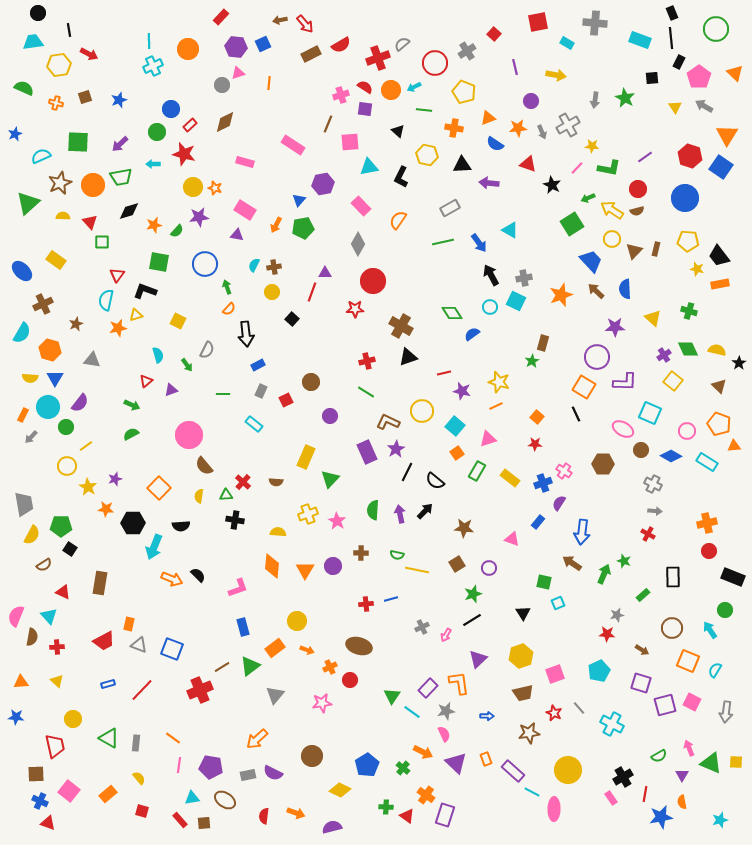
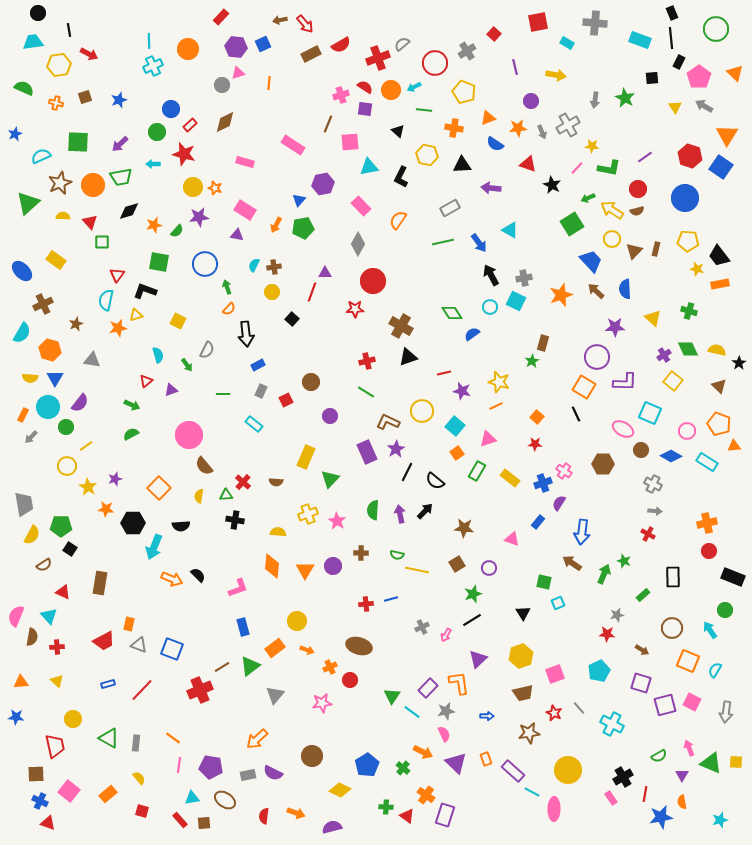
purple arrow at (489, 183): moved 2 px right, 5 px down
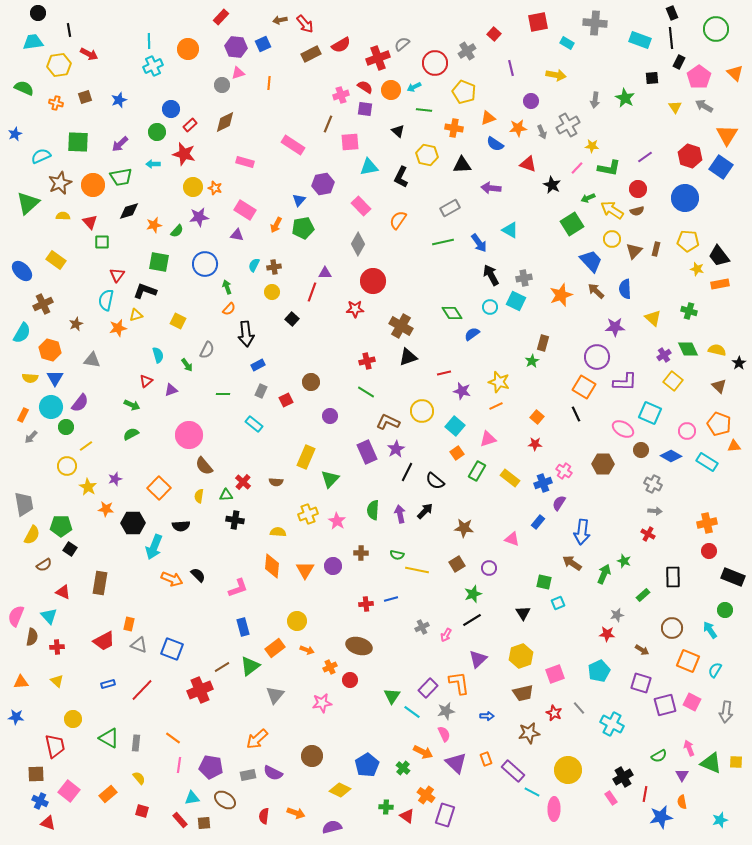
purple line at (515, 67): moved 4 px left, 1 px down
cyan circle at (48, 407): moved 3 px right
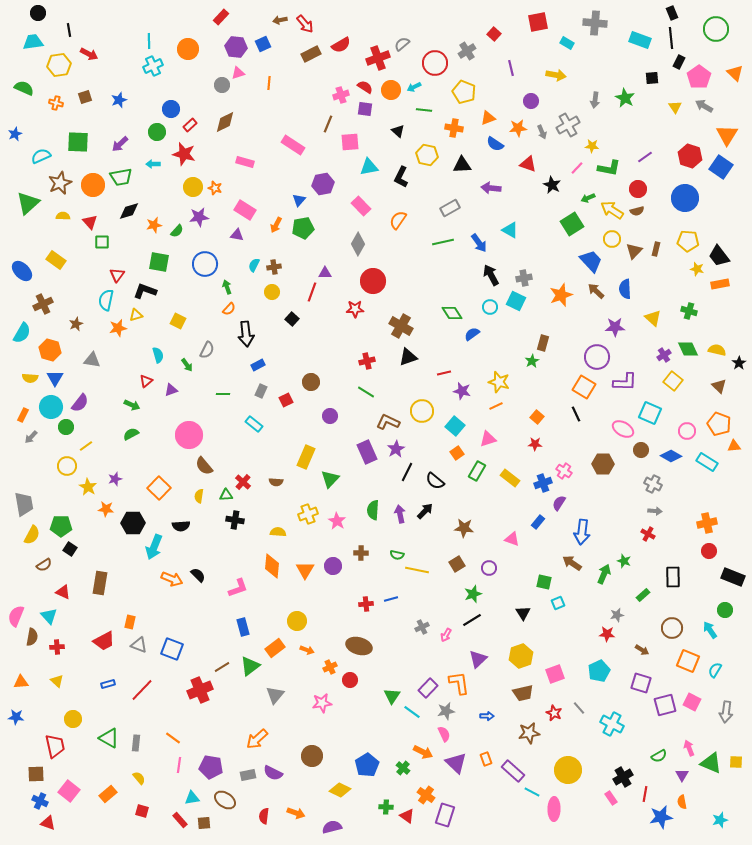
orange rectangle at (129, 624): moved 1 px right, 2 px up
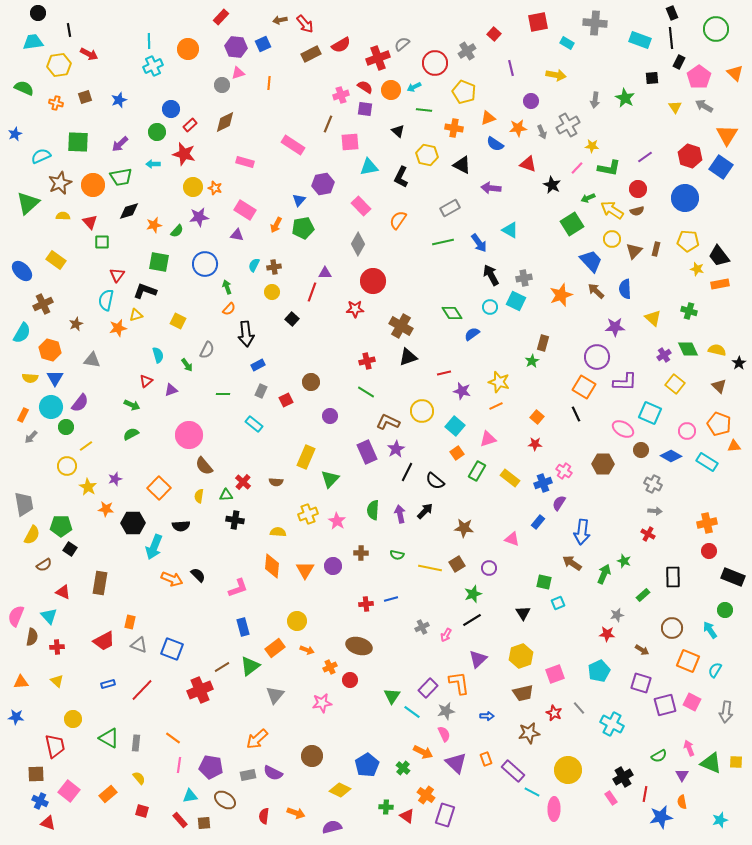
black triangle at (462, 165): rotated 30 degrees clockwise
yellow square at (673, 381): moved 2 px right, 3 px down
yellow line at (417, 570): moved 13 px right, 2 px up
cyan triangle at (192, 798): moved 2 px left, 2 px up
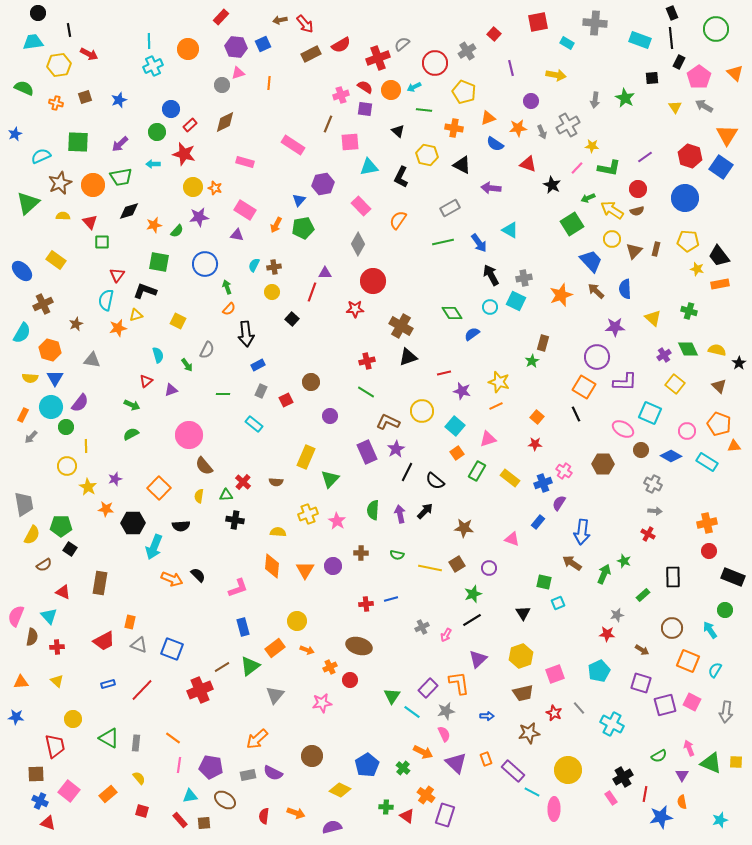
yellow line at (86, 446): rotated 56 degrees counterclockwise
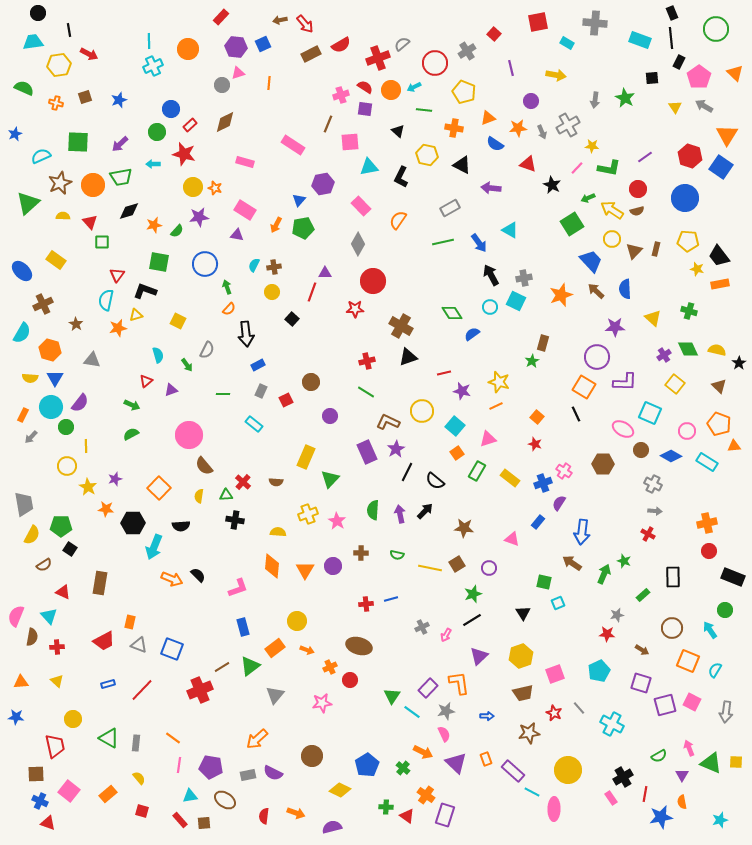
brown star at (76, 324): rotated 16 degrees counterclockwise
red star at (535, 444): rotated 16 degrees clockwise
purple triangle at (478, 659): moved 1 px right, 3 px up
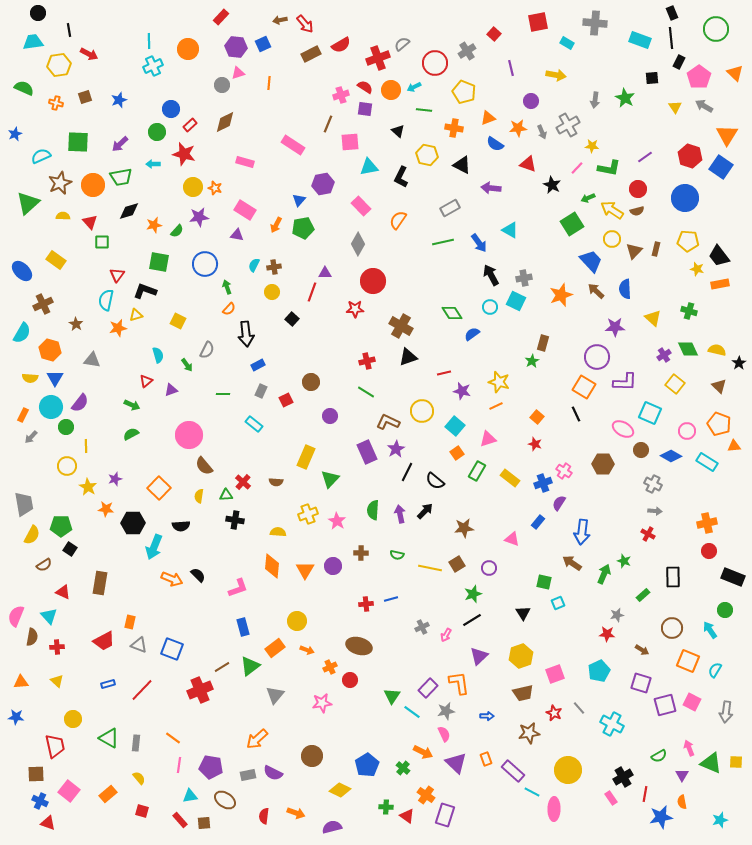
brown star at (464, 528): rotated 12 degrees counterclockwise
